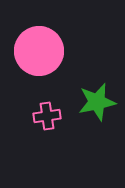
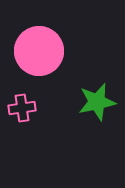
pink cross: moved 25 px left, 8 px up
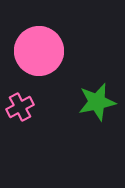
pink cross: moved 2 px left, 1 px up; rotated 20 degrees counterclockwise
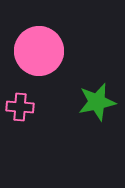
pink cross: rotated 32 degrees clockwise
